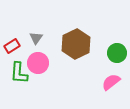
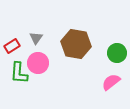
brown hexagon: rotated 24 degrees counterclockwise
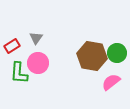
brown hexagon: moved 16 px right, 12 px down
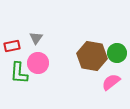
red rectangle: rotated 21 degrees clockwise
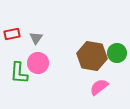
red rectangle: moved 12 px up
pink semicircle: moved 12 px left, 5 px down
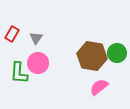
red rectangle: rotated 49 degrees counterclockwise
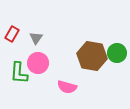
pink semicircle: moved 32 px left; rotated 126 degrees counterclockwise
